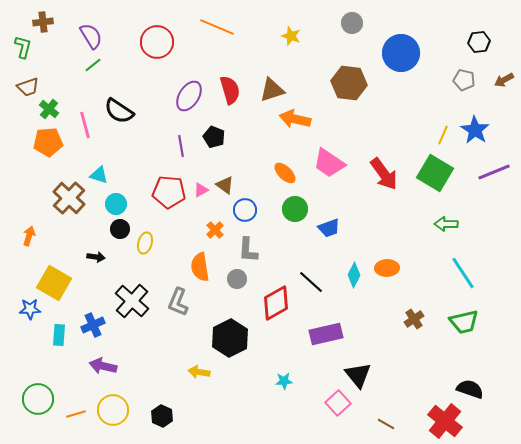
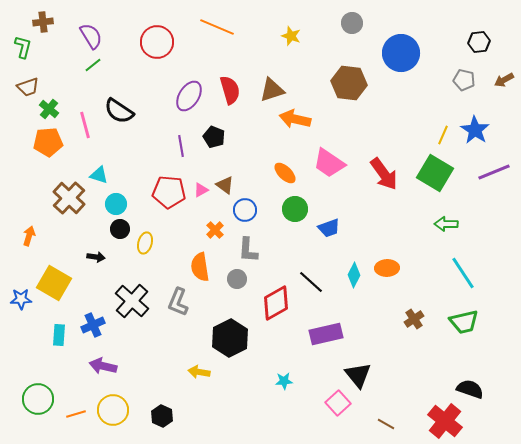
blue star at (30, 309): moved 9 px left, 10 px up
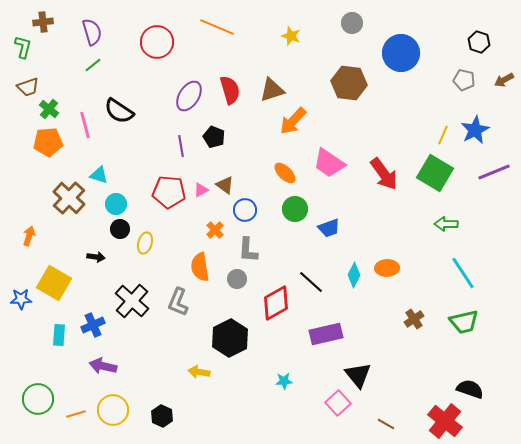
purple semicircle at (91, 36): moved 1 px right, 4 px up; rotated 16 degrees clockwise
black hexagon at (479, 42): rotated 25 degrees clockwise
orange arrow at (295, 119): moved 2 px left, 2 px down; rotated 60 degrees counterclockwise
blue star at (475, 130): rotated 12 degrees clockwise
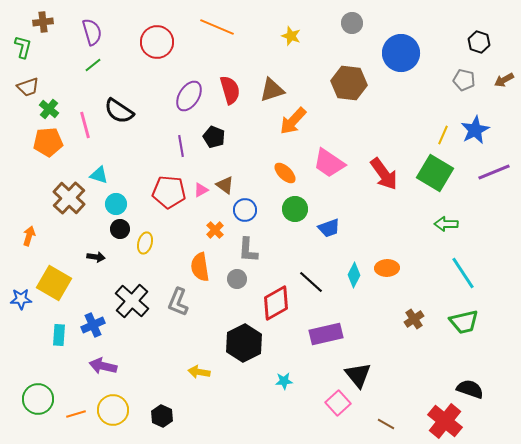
black hexagon at (230, 338): moved 14 px right, 5 px down
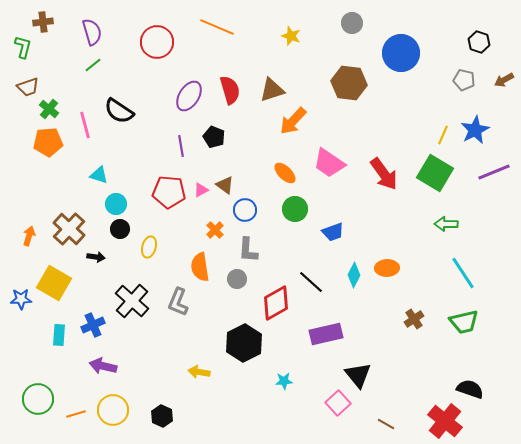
brown cross at (69, 198): moved 31 px down
blue trapezoid at (329, 228): moved 4 px right, 4 px down
yellow ellipse at (145, 243): moved 4 px right, 4 px down
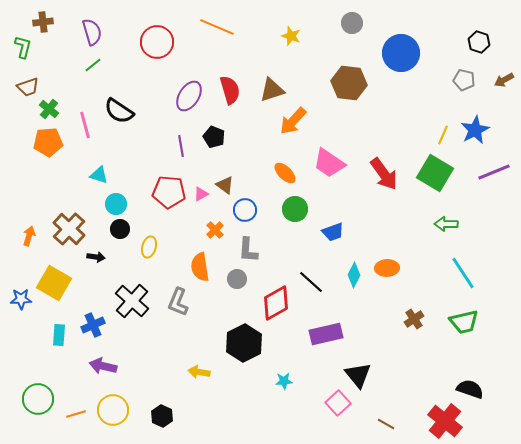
pink triangle at (201, 190): moved 4 px down
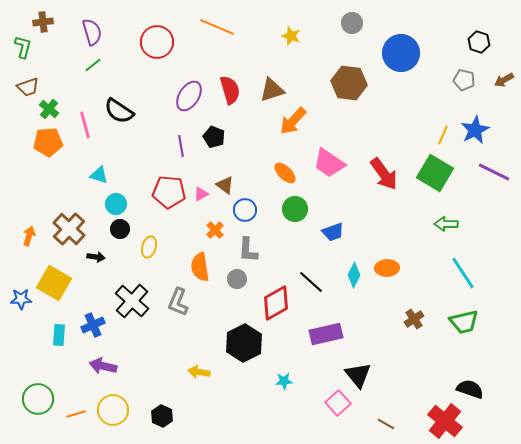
purple line at (494, 172): rotated 48 degrees clockwise
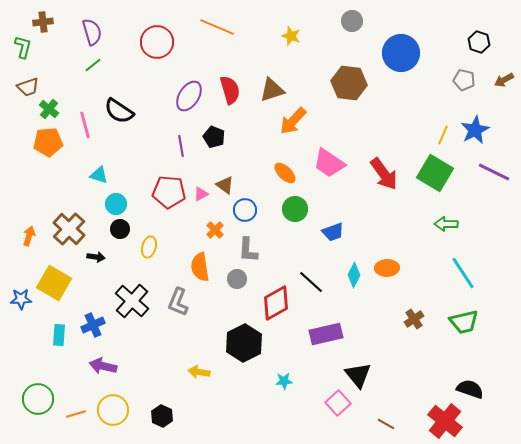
gray circle at (352, 23): moved 2 px up
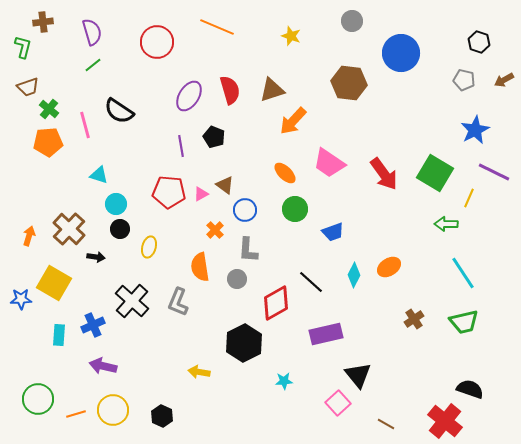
yellow line at (443, 135): moved 26 px right, 63 px down
orange ellipse at (387, 268): moved 2 px right, 1 px up; rotated 30 degrees counterclockwise
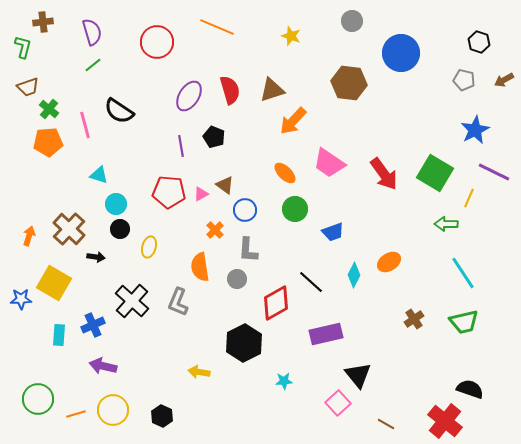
orange ellipse at (389, 267): moved 5 px up
